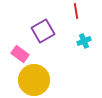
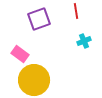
purple square: moved 4 px left, 12 px up; rotated 10 degrees clockwise
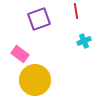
yellow circle: moved 1 px right
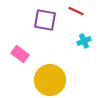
red line: rotated 56 degrees counterclockwise
purple square: moved 6 px right, 1 px down; rotated 30 degrees clockwise
yellow circle: moved 15 px right
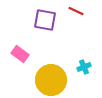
cyan cross: moved 26 px down
yellow circle: moved 1 px right
